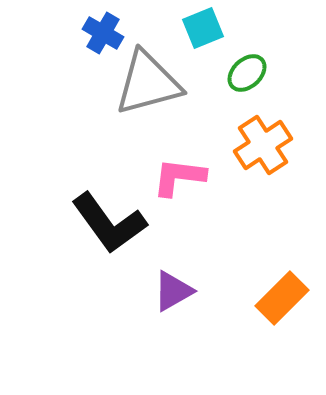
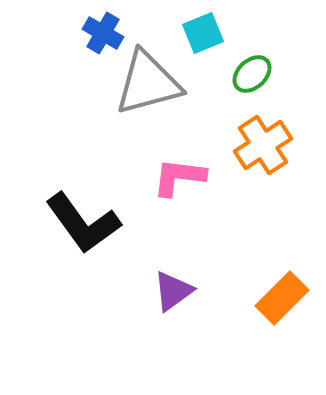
cyan square: moved 5 px down
green ellipse: moved 5 px right, 1 px down
black L-shape: moved 26 px left
purple triangle: rotated 6 degrees counterclockwise
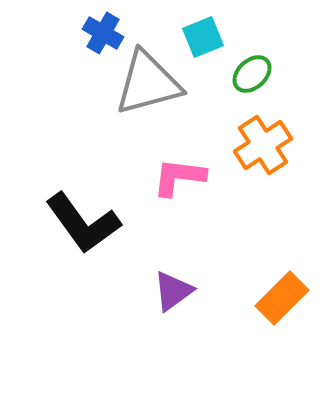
cyan square: moved 4 px down
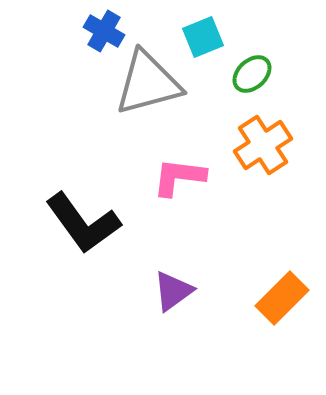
blue cross: moved 1 px right, 2 px up
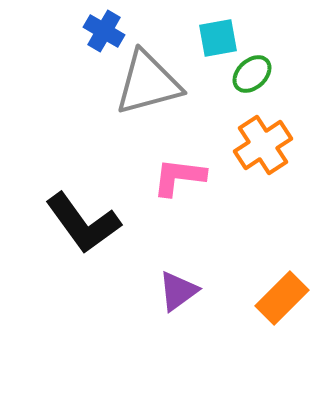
cyan square: moved 15 px right, 1 px down; rotated 12 degrees clockwise
purple triangle: moved 5 px right
